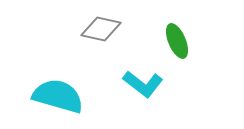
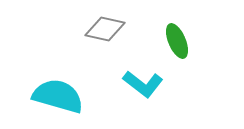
gray diamond: moved 4 px right
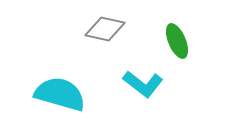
cyan semicircle: moved 2 px right, 2 px up
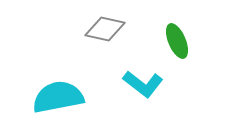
cyan semicircle: moved 2 px left, 3 px down; rotated 27 degrees counterclockwise
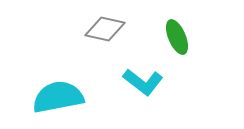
green ellipse: moved 4 px up
cyan L-shape: moved 2 px up
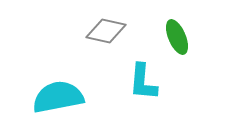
gray diamond: moved 1 px right, 2 px down
cyan L-shape: rotated 57 degrees clockwise
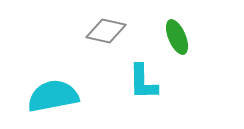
cyan L-shape: rotated 6 degrees counterclockwise
cyan semicircle: moved 5 px left, 1 px up
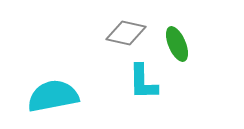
gray diamond: moved 20 px right, 2 px down
green ellipse: moved 7 px down
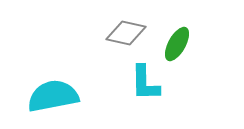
green ellipse: rotated 52 degrees clockwise
cyan L-shape: moved 2 px right, 1 px down
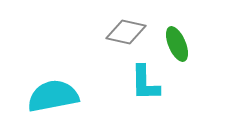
gray diamond: moved 1 px up
green ellipse: rotated 52 degrees counterclockwise
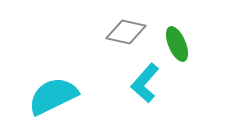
cyan L-shape: rotated 42 degrees clockwise
cyan semicircle: rotated 15 degrees counterclockwise
